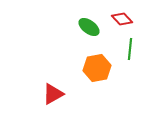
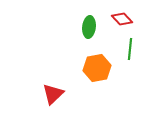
green ellipse: rotated 60 degrees clockwise
red triangle: rotated 15 degrees counterclockwise
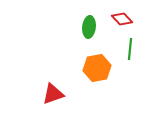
red triangle: rotated 25 degrees clockwise
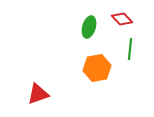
green ellipse: rotated 10 degrees clockwise
red triangle: moved 15 px left
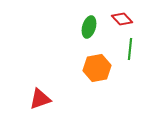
red triangle: moved 2 px right, 5 px down
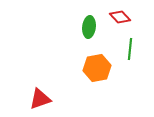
red diamond: moved 2 px left, 2 px up
green ellipse: rotated 10 degrees counterclockwise
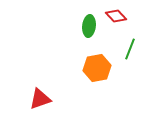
red diamond: moved 4 px left, 1 px up
green ellipse: moved 1 px up
green line: rotated 15 degrees clockwise
